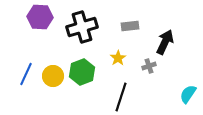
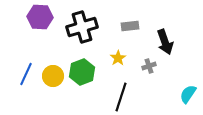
black arrow: rotated 135 degrees clockwise
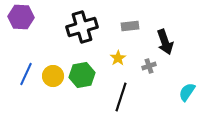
purple hexagon: moved 19 px left
green hexagon: moved 3 px down; rotated 10 degrees clockwise
cyan semicircle: moved 1 px left, 2 px up
